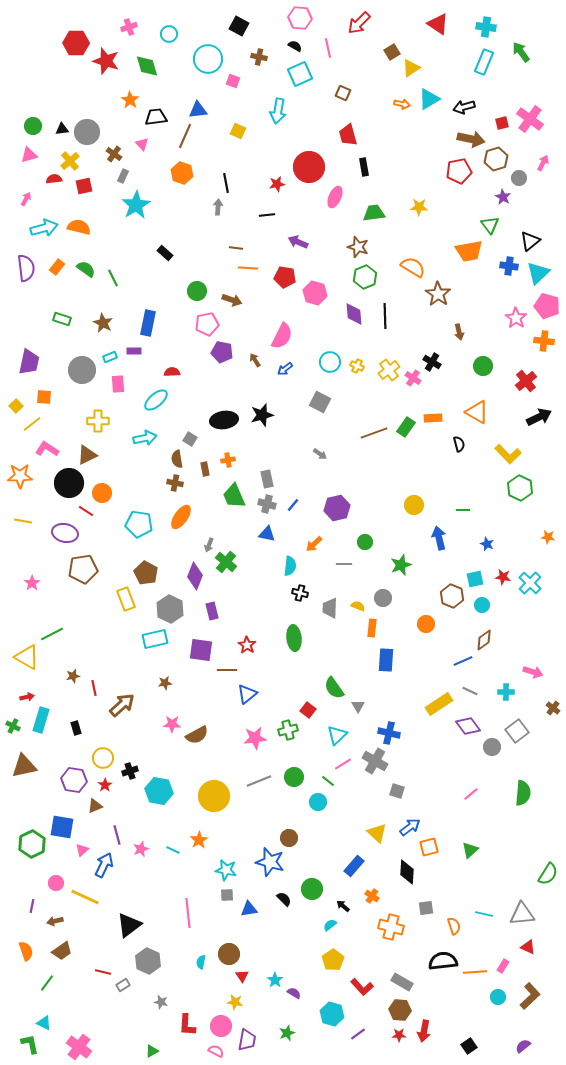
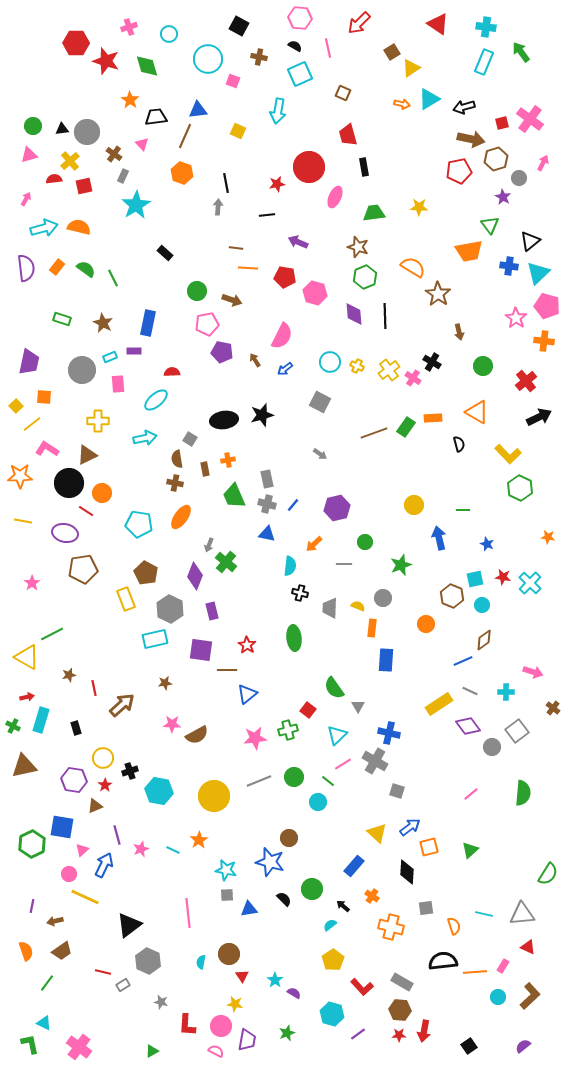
brown star at (73, 676): moved 4 px left, 1 px up
pink circle at (56, 883): moved 13 px right, 9 px up
yellow star at (235, 1002): moved 2 px down
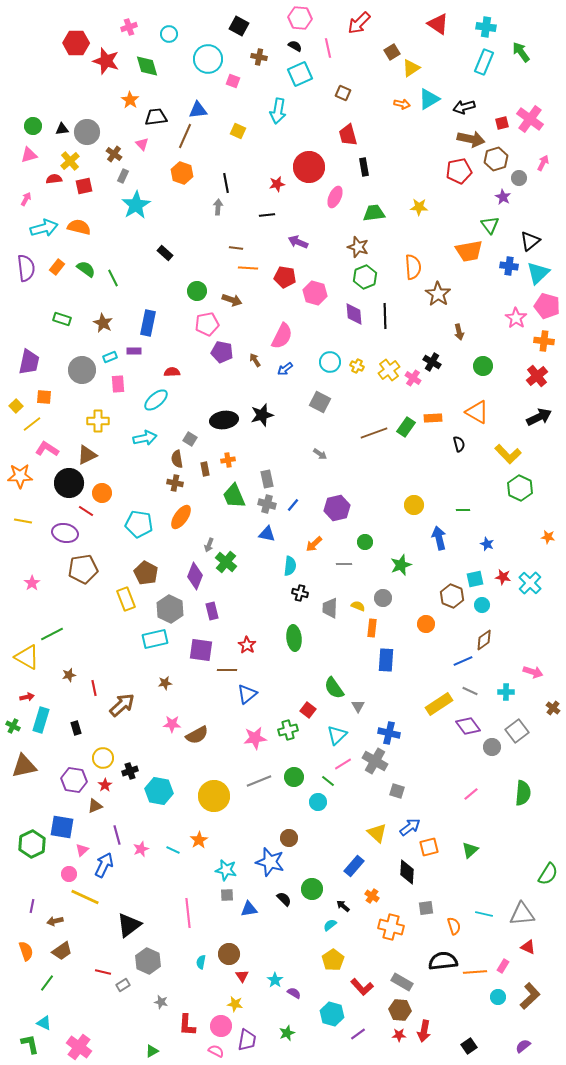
orange semicircle at (413, 267): rotated 55 degrees clockwise
red cross at (526, 381): moved 11 px right, 5 px up
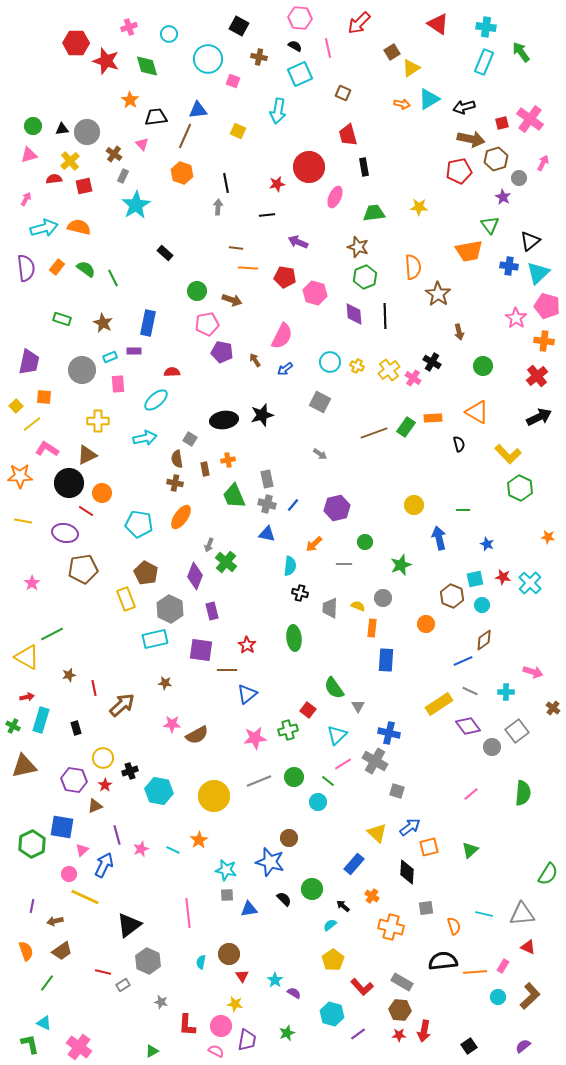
brown star at (165, 683): rotated 16 degrees clockwise
blue rectangle at (354, 866): moved 2 px up
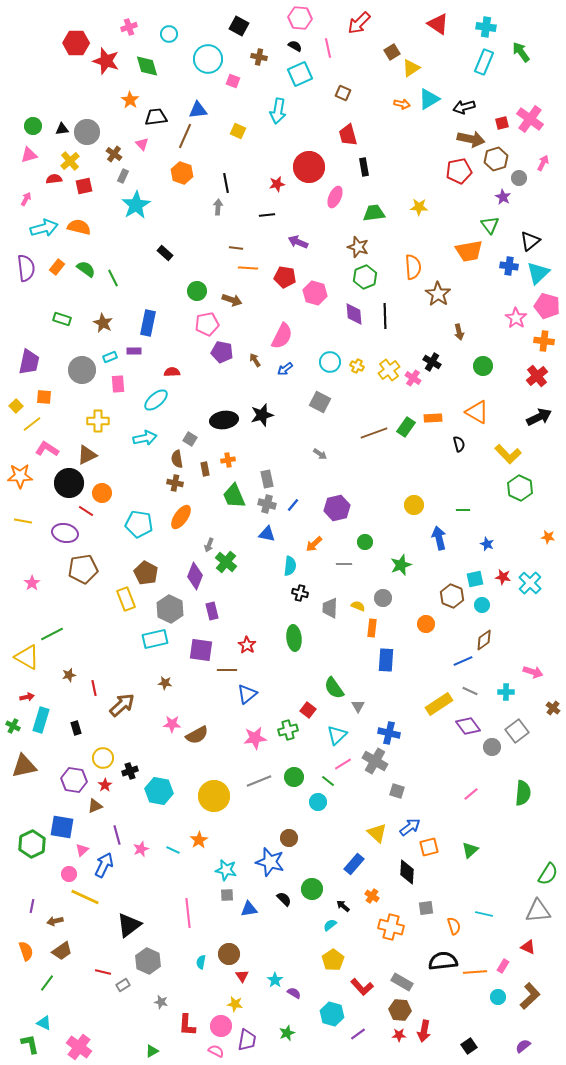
gray triangle at (522, 914): moved 16 px right, 3 px up
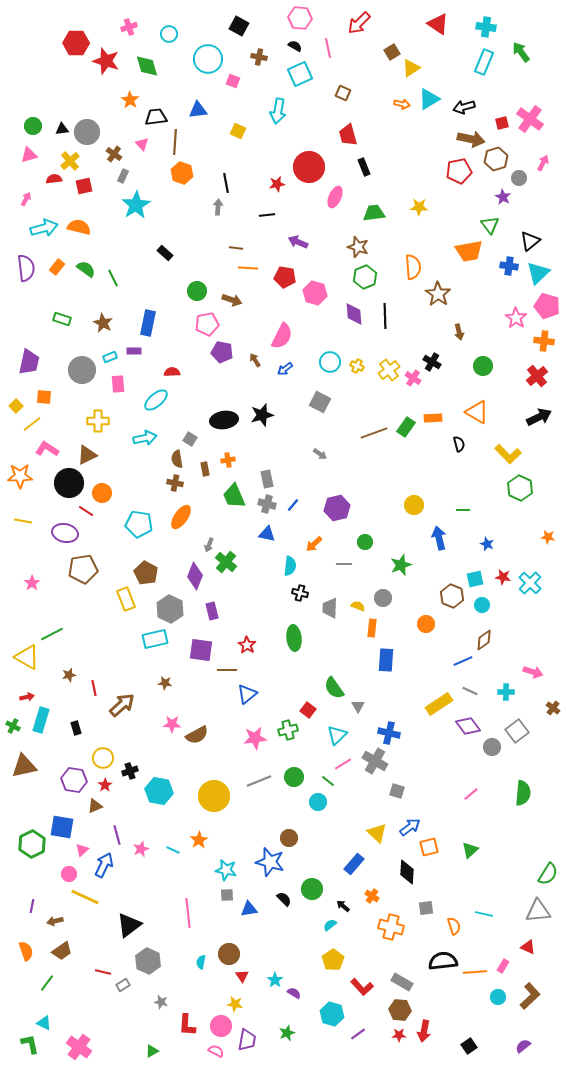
brown line at (185, 136): moved 10 px left, 6 px down; rotated 20 degrees counterclockwise
black rectangle at (364, 167): rotated 12 degrees counterclockwise
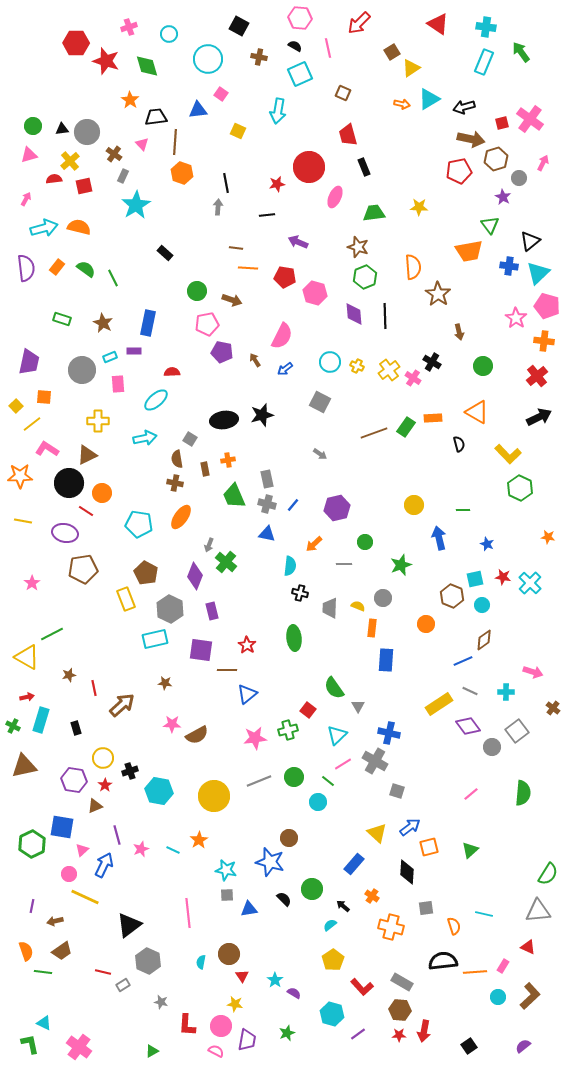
pink square at (233, 81): moved 12 px left, 13 px down; rotated 16 degrees clockwise
green line at (47, 983): moved 4 px left, 11 px up; rotated 60 degrees clockwise
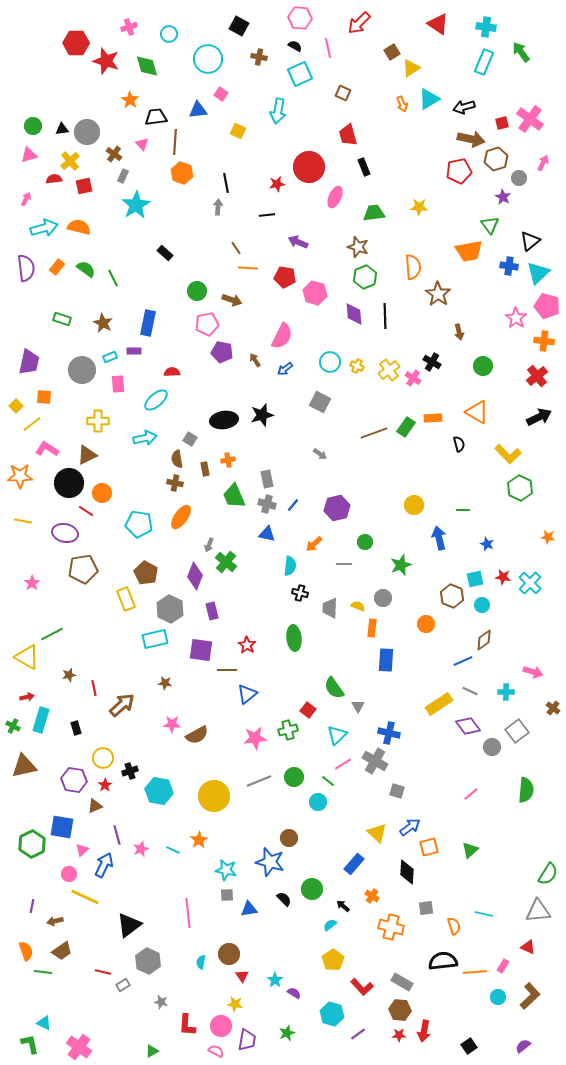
orange arrow at (402, 104): rotated 56 degrees clockwise
brown line at (236, 248): rotated 48 degrees clockwise
green semicircle at (523, 793): moved 3 px right, 3 px up
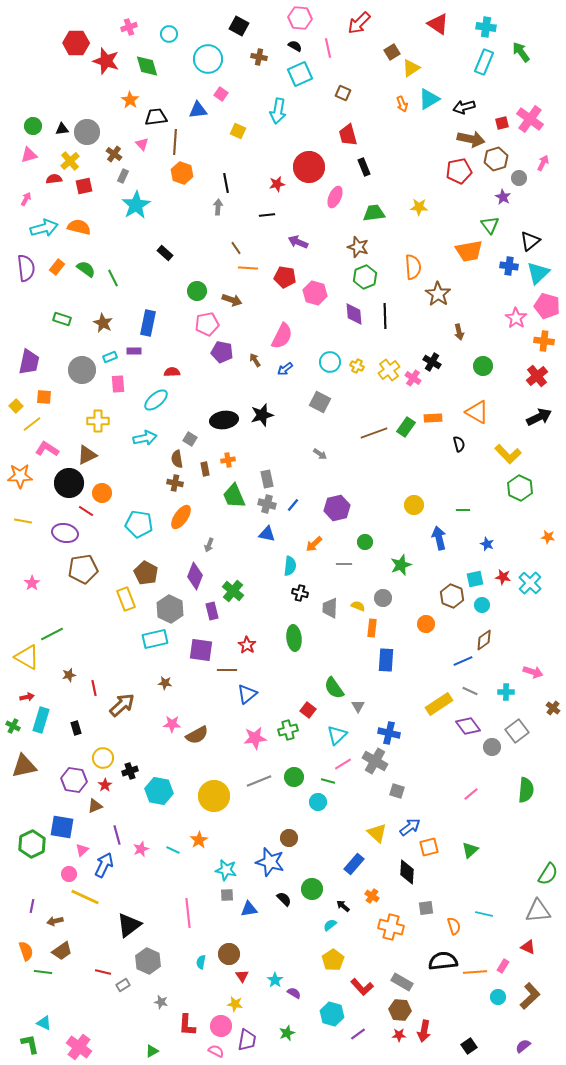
green cross at (226, 562): moved 7 px right, 29 px down
green line at (328, 781): rotated 24 degrees counterclockwise
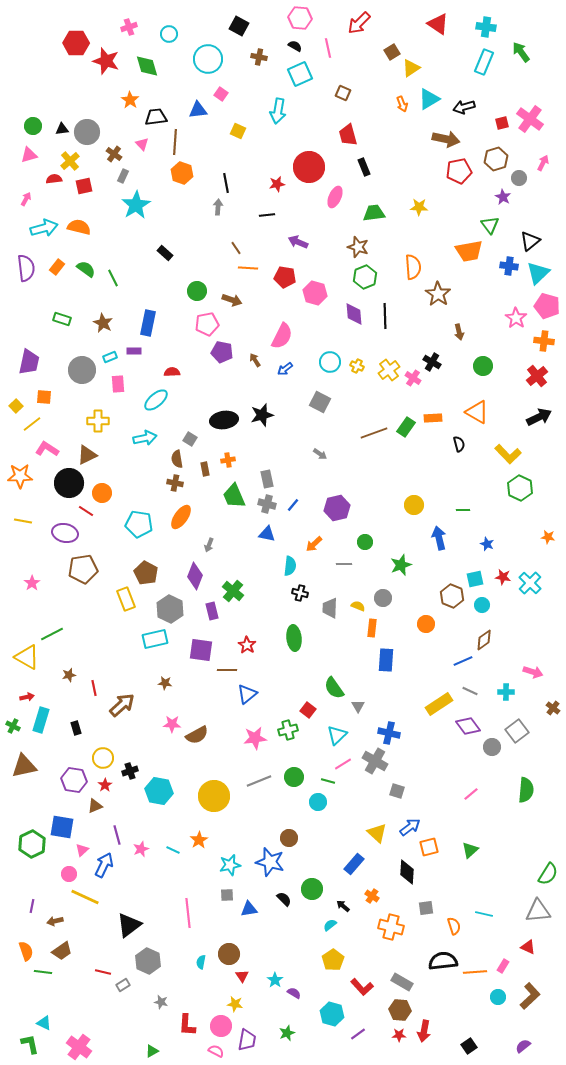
brown arrow at (471, 139): moved 25 px left
cyan star at (226, 870): moved 4 px right, 5 px up; rotated 25 degrees counterclockwise
